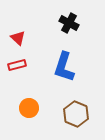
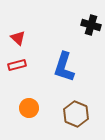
black cross: moved 22 px right, 2 px down; rotated 12 degrees counterclockwise
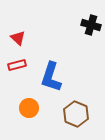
blue L-shape: moved 13 px left, 10 px down
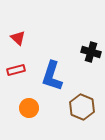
black cross: moved 27 px down
red rectangle: moved 1 px left, 5 px down
blue L-shape: moved 1 px right, 1 px up
brown hexagon: moved 6 px right, 7 px up
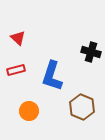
orange circle: moved 3 px down
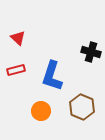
orange circle: moved 12 px right
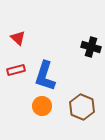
black cross: moved 5 px up
blue L-shape: moved 7 px left
orange circle: moved 1 px right, 5 px up
